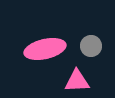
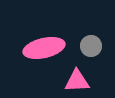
pink ellipse: moved 1 px left, 1 px up
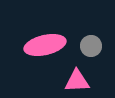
pink ellipse: moved 1 px right, 3 px up
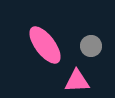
pink ellipse: rotated 66 degrees clockwise
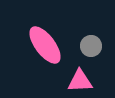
pink triangle: moved 3 px right
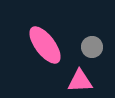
gray circle: moved 1 px right, 1 px down
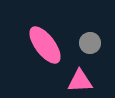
gray circle: moved 2 px left, 4 px up
